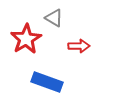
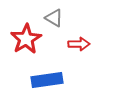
red arrow: moved 2 px up
blue rectangle: moved 2 px up; rotated 28 degrees counterclockwise
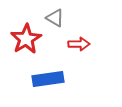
gray triangle: moved 1 px right
blue rectangle: moved 1 px right, 1 px up
